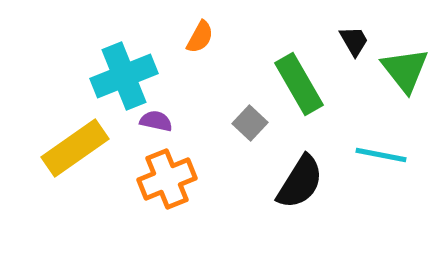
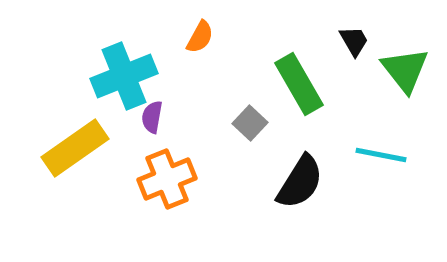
purple semicircle: moved 4 px left, 4 px up; rotated 92 degrees counterclockwise
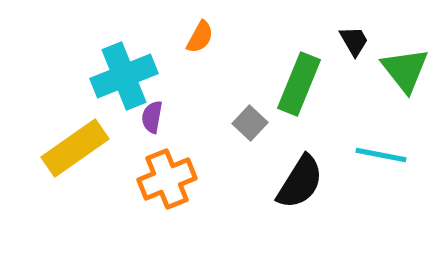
green rectangle: rotated 52 degrees clockwise
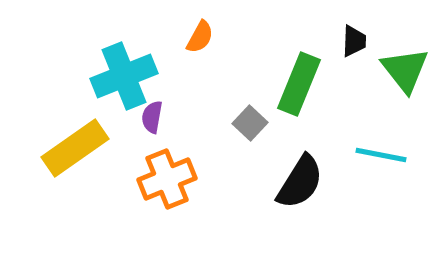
black trapezoid: rotated 32 degrees clockwise
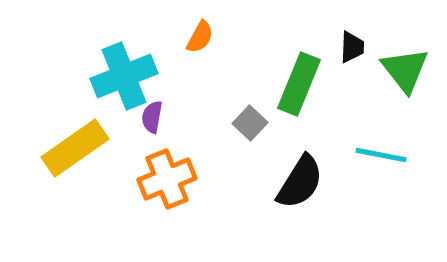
black trapezoid: moved 2 px left, 6 px down
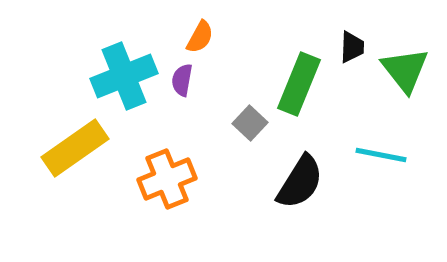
purple semicircle: moved 30 px right, 37 px up
